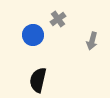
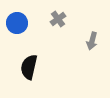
blue circle: moved 16 px left, 12 px up
black semicircle: moved 9 px left, 13 px up
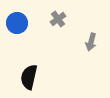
gray arrow: moved 1 px left, 1 px down
black semicircle: moved 10 px down
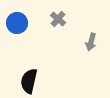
gray cross: rotated 14 degrees counterclockwise
black semicircle: moved 4 px down
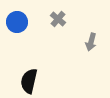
blue circle: moved 1 px up
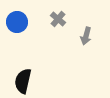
gray arrow: moved 5 px left, 6 px up
black semicircle: moved 6 px left
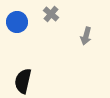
gray cross: moved 7 px left, 5 px up
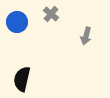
black semicircle: moved 1 px left, 2 px up
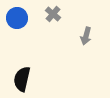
gray cross: moved 2 px right
blue circle: moved 4 px up
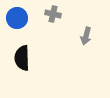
gray cross: rotated 28 degrees counterclockwise
black semicircle: moved 21 px up; rotated 15 degrees counterclockwise
